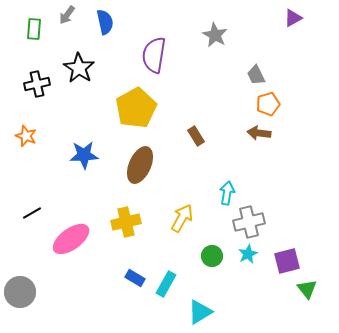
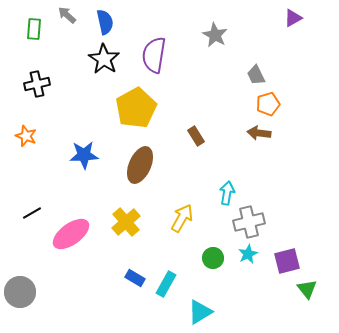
gray arrow: rotated 96 degrees clockwise
black star: moved 25 px right, 9 px up
yellow cross: rotated 28 degrees counterclockwise
pink ellipse: moved 5 px up
green circle: moved 1 px right, 2 px down
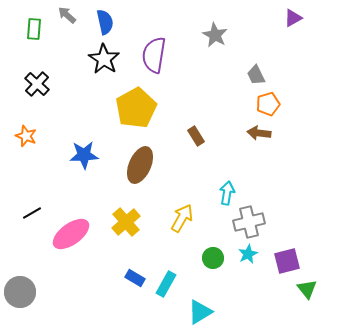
black cross: rotated 35 degrees counterclockwise
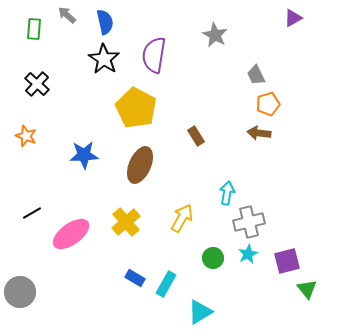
yellow pentagon: rotated 15 degrees counterclockwise
